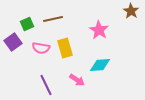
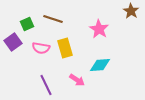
brown line: rotated 30 degrees clockwise
pink star: moved 1 px up
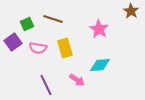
pink semicircle: moved 3 px left
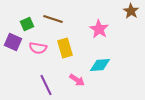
purple square: rotated 30 degrees counterclockwise
